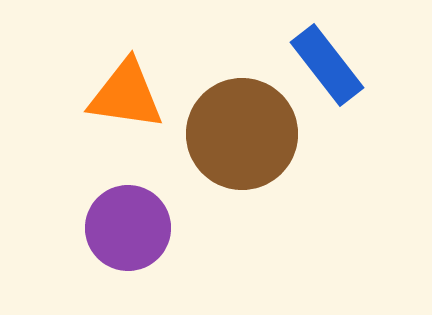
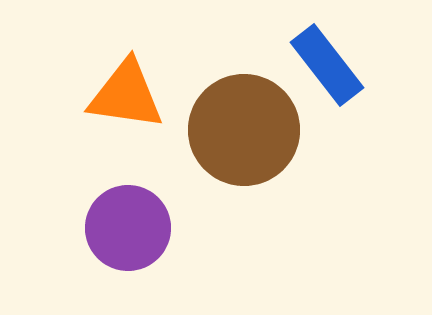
brown circle: moved 2 px right, 4 px up
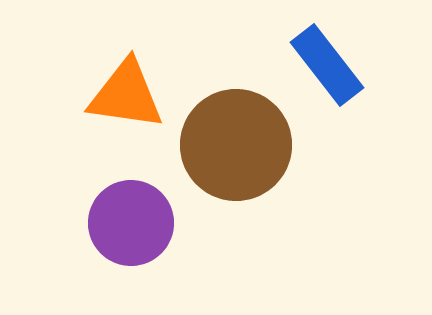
brown circle: moved 8 px left, 15 px down
purple circle: moved 3 px right, 5 px up
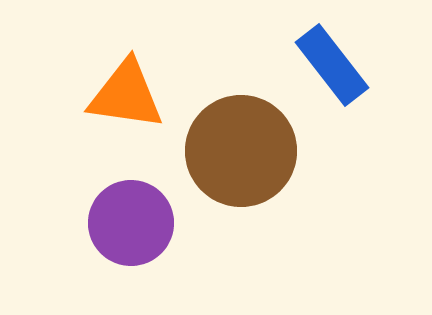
blue rectangle: moved 5 px right
brown circle: moved 5 px right, 6 px down
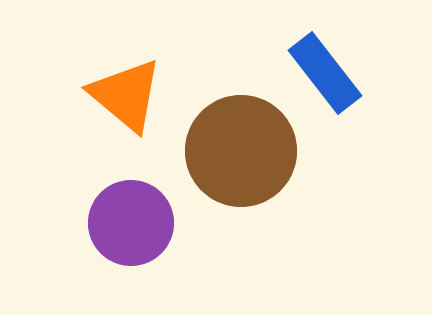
blue rectangle: moved 7 px left, 8 px down
orange triangle: rotated 32 degrees clockwise
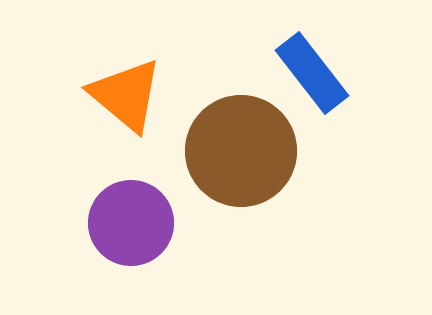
blue rectangle: moved 13 px left
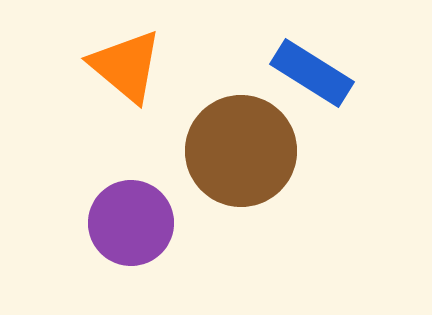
blue rectangle: rotated 20 degrees counterclockwise
orange triangle: moved 29 px up
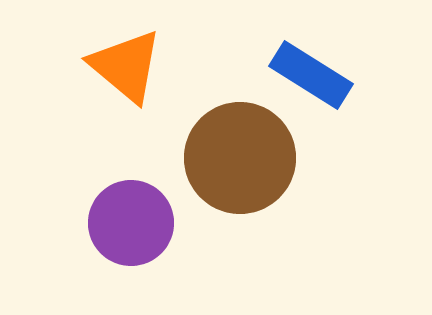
blue rectangle: moved 1 px left, 2 px down
brown circle: moved 1 px left, 7 px down
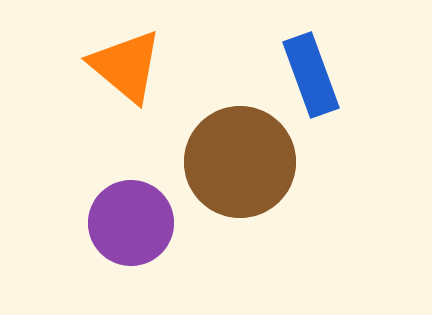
blue rectangle: rotated 38 degrees clockwise
brown circle: moved 4 px down
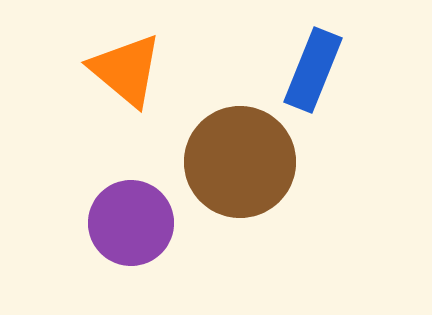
orange triangle: moved 4 px down
blue rectangle: moved 2 px right, 5 px up; rotated 42 degrees clockwise
